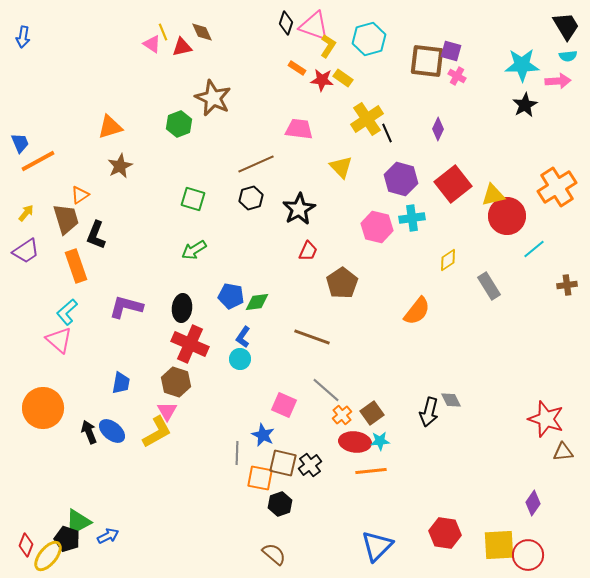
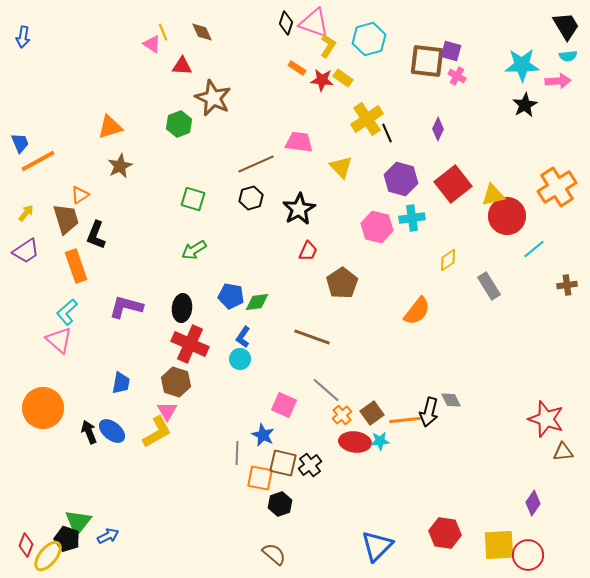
pink triangle at (314, 26): moved 3 px up
red triangle at (182, 47): moved 19 px down; rotated 15 degrees clockwise
pink trapezoid at (299, 129): moved 13 px down
orange line at (371, 471): moved 34 px right, 51 px up
green triangle at (78, 522): rotated 24 degrees counterclockwise
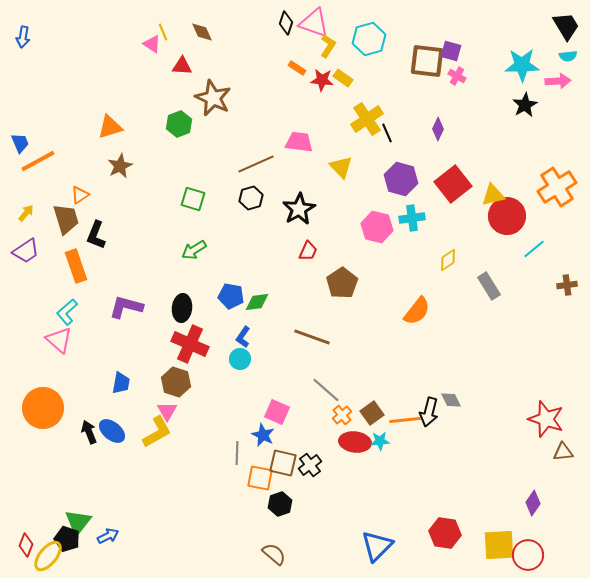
pink square at (284, 405): moved 7 px left, 7 px down
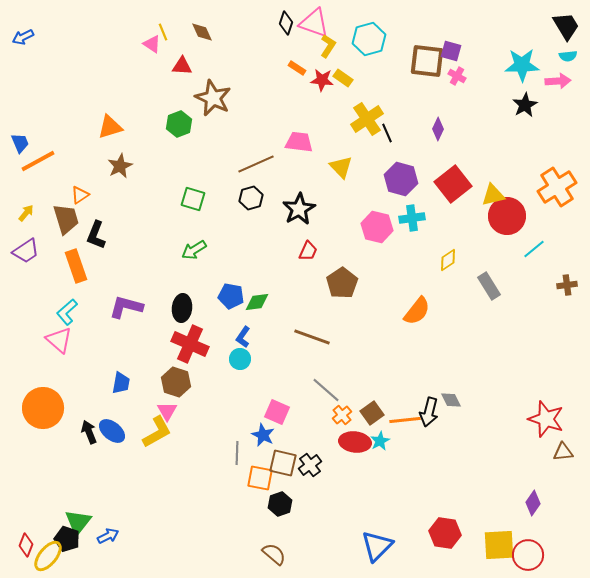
blue arrow at (23, 37): rotated 55 degrees clockwise
cyan star at (380, 441): rotated 24 degrees counterclockwise
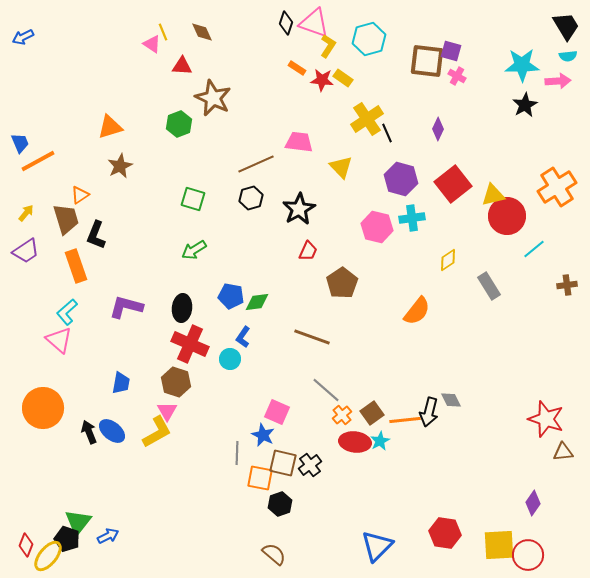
cyan circle at (240, 359): moved 10 px left
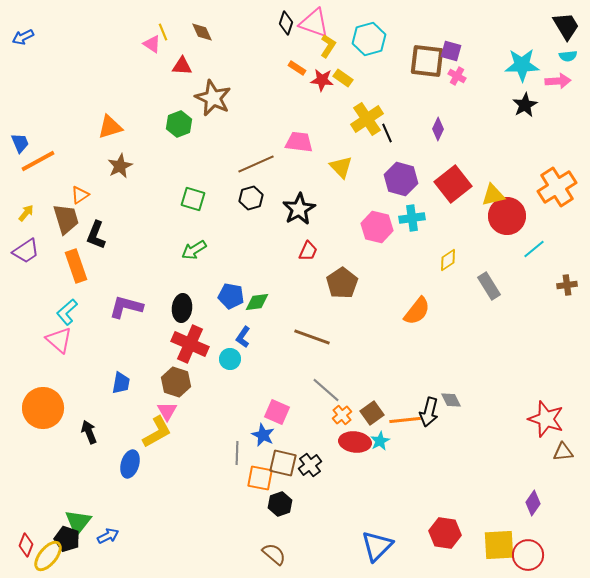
blue ellipse at (112, 431): moved 18 px right, 33 px down; rotated 68 degrees clockwise
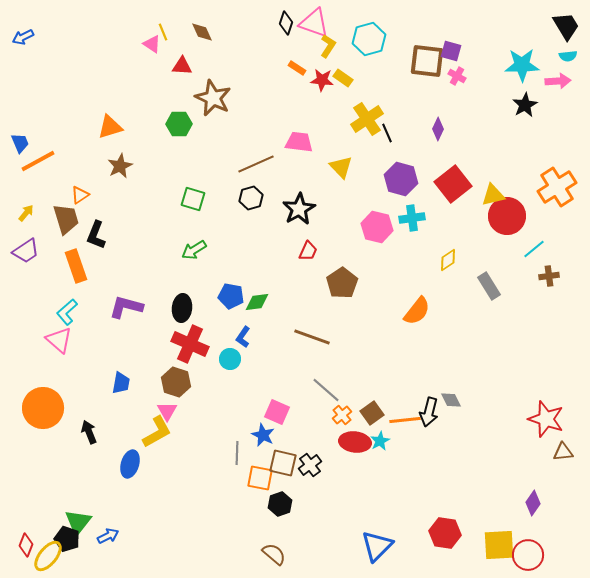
green hexagon at (179, 124): rotated 20 degrees clockwise
brown cross at (567, 285): moved 18 px left, 9 px up
